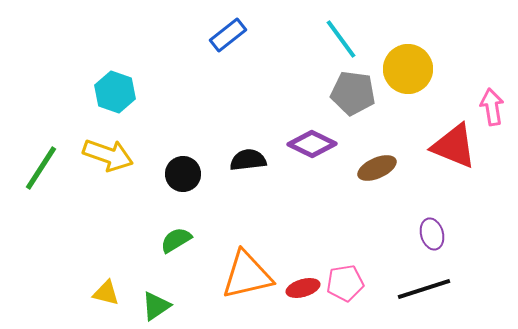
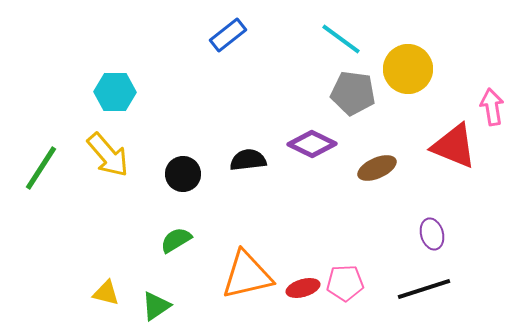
cyan line: rotated 18 degrees counterclockwise
cyan hexagon: rotated 18 degrees counterclockwise
yellow arrow: rotated 30 degrees clockwise
pink pentagon: rotated 6 degrees clockwise
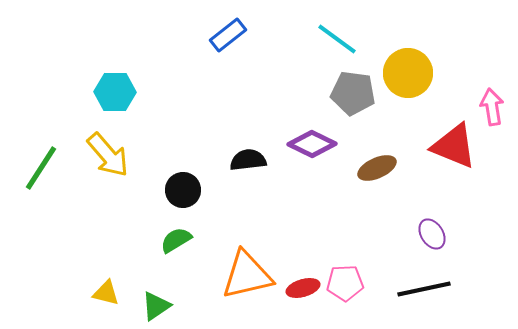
cyan line: moved 4 px left
yellow circle: moved 4 px down
black circle: moved 16 px down
purple ellipse: rotated 16 degrees counterclockwise
black line: rotated 6 degrees clockwise
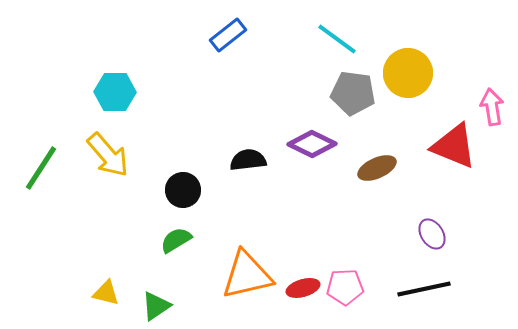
pink pentagon: moved 4 px down
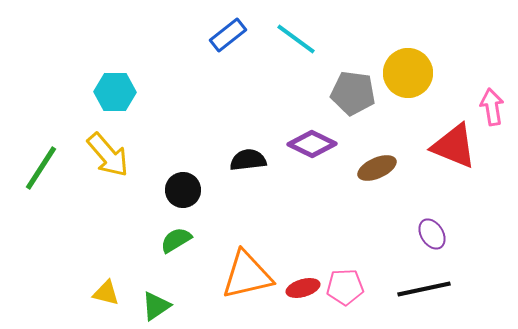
cyan line: moved 41 px left
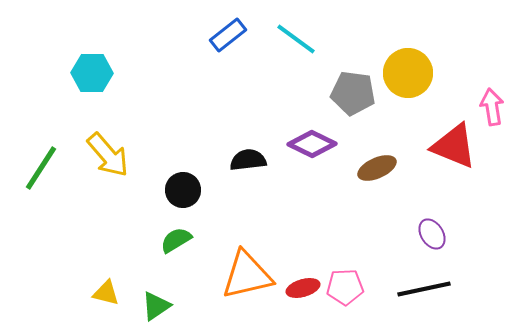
cyan hexagon: moved 23 px left, 19 px up
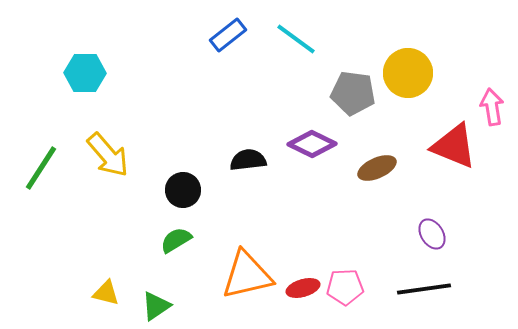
cyan hexagon: moved 7 px left
black line: rotated 4 degrees clockwise
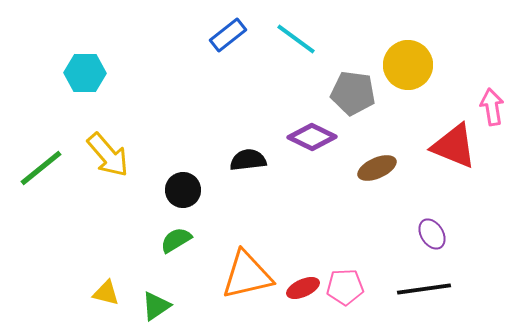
yellow circle: moved 8 px up
purple diamond: moved 7 px up
green line: rotated 18 degrees clockwise
red ellipse: rotated 8 degrees counterclockwise
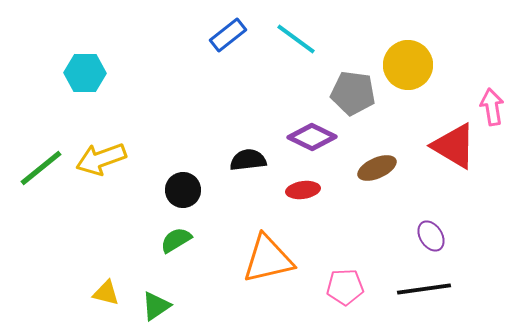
red triangle: rotated 9 degrees clockwise
yellow arrow: moved 7 px left, 4 px down; rotated 111 degrees clockwise
purple ellipse: moved 1 px left, 2 px down
orange triangle: moved 21 px right, 16 px up
red ellipse: moved 98 px up; rotated 16 degrees clockwise
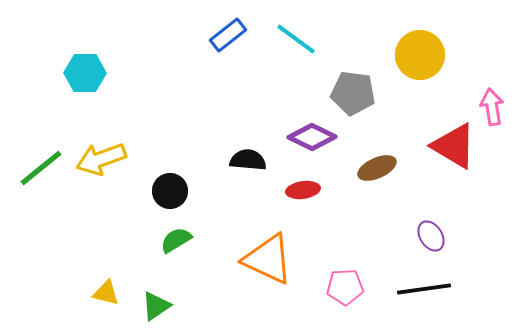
yellow circle: moved 12 px right, 10 px up
black semicircle: rotated 12 degrees clockwise
black circle: moved 13 px left, 1 px down
orange triangle: rotated 38 degrees clockwise
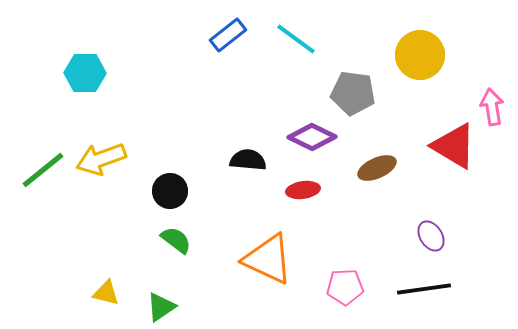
green line: moved 2 px right, 2 px down
green semicircle: rotated 68 degrees clockwise
green triangle: moved 5 px right, 1 px down
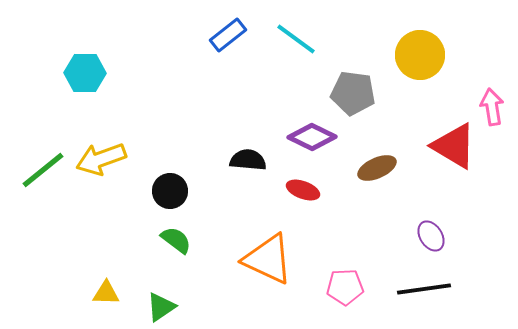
red ellipse: rotated 28 degrees clockwise
yellow triangle: rotated 12 degrees counterclockwise
